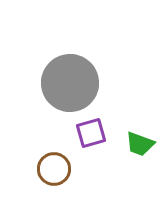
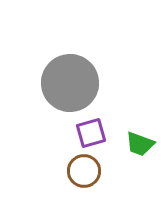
brown circle: moved 30 px right, 2 px down
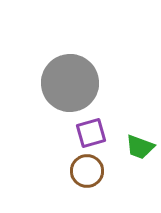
green trapezoid: moved 3 px down
brown circle: moved 3 px right
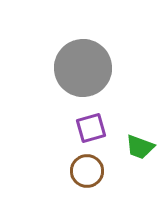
gray circle: moved 13 px right, 15 px up
purple square: moved 5 px up
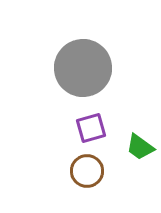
green trapezoid: rotated 16 degrees clockwise
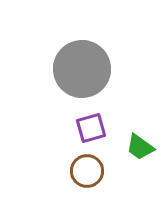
gray circle: moved 1 px left, 1 px down
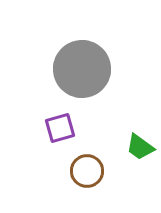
purple square: moved 31 px left
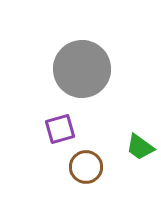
purple square: moved 1 px down
brown circle: moved 1 px left, 4 px up
